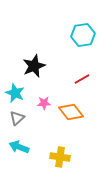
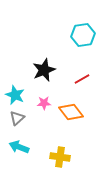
black star: moved 10 px right, 4 px down
cyan star: moved 2 px down
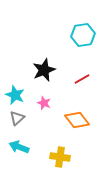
pink star: rotated 24 degrees clockwise
orange diamond: moved 6 px right, 8 px down
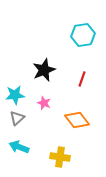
red line: rotated 42 degrees counterclockwise
cyan star: rotated 30 degrees counterclockwise
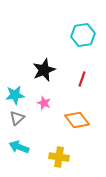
yellow cross: moved 1 px left
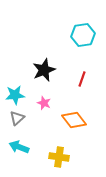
orange diamond: moved 3 px left
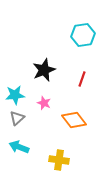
yellow cross: moved 3 px down
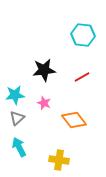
cyan hexagon: rotated 15 degrees clockwise
black star: rotated 15 degrees clockwise
red line: moved 2 px up; rotated 42 degrees clockwise
cyan arrow: rotated 42 degrees clockwise
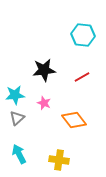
cyan arrow: moved 7 px down
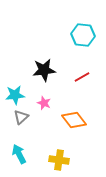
gray triangle: moved 4 px right, 1 px up
